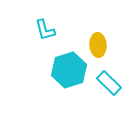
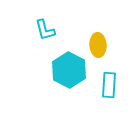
cyan hexagon: rotated 16 degrees counterclockwise
cyan rectangle: moved 2 px down; rotated 50 degrees clockwise
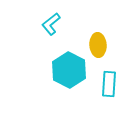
cyan L-shape: moved 6 px right, 6 px up; rotated 65 degrees clockwise
cyan rectangle: moved 1 px up
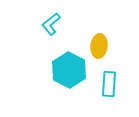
yellow ellipse: moved 1 px right, 1 px down; rotated 10 degrees clockwise
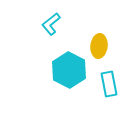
cyan rectangle: rotated 15 degrees counterclockwise
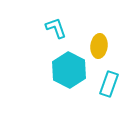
cyan L-shape: moved 5 px right, 4 px down; rotated 110 degrees clockwise
cyan rectangle: rotated 30 degrees clockwise
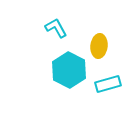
cyan L-shape: rotated 10 degrees counterclockwise
cyan rectangle: moved 1 px left; rotated 55 degrees clockwise
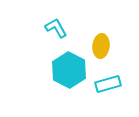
yellow ellipse: moved 2 px right
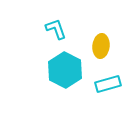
cyan L-shape: moved 1 px down; rotated 10 degrees clockwise
cyan hexagon: moved 4 px left
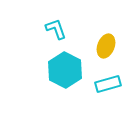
yellow ellipse: moved 5 px right; rotated 15 degrees clockwise
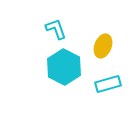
yellow ellipse: moved 3 px left
cyan hexagon: moved 1 px left, 3 px up
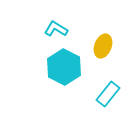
cyan L-shape: rotated 40 degrees counterclockwise
cyan rectangle: moved 10 px down; rotated 35 degrees counterclockwise
